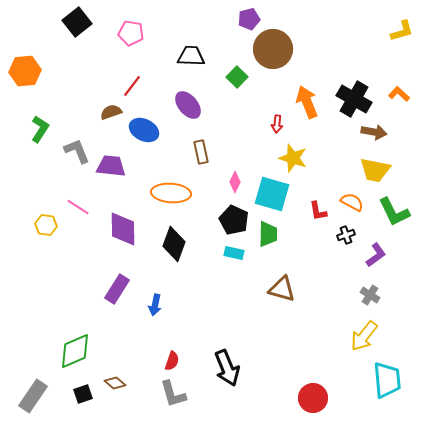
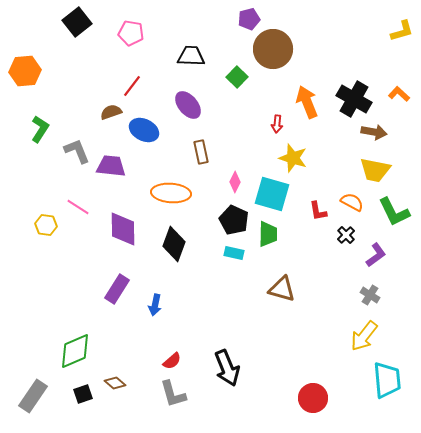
black cross at (346, 235): rotated 24 degrees counterclockwise
red semicircle at (172, 361): rotated 30 degrees clockwise
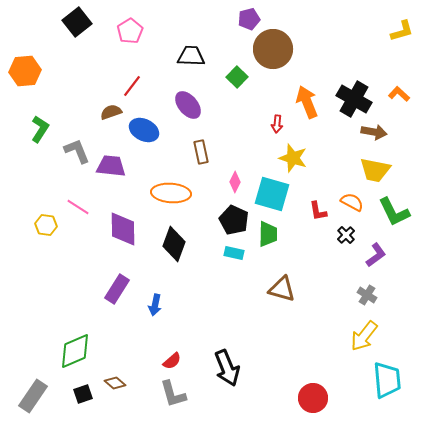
pink pentagon at (131, 33): moved 1 px left, 2 px up; rotated 30 degrees clockwise
gray cross at (370, 295): moved 3 px left
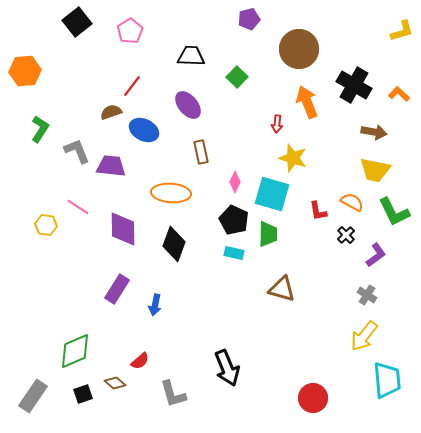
brown circle at (273, 49): moved 26 px right
black cross at (354, 99): moved 14 px up
red semicircle at (172, 361): moved 32 px left
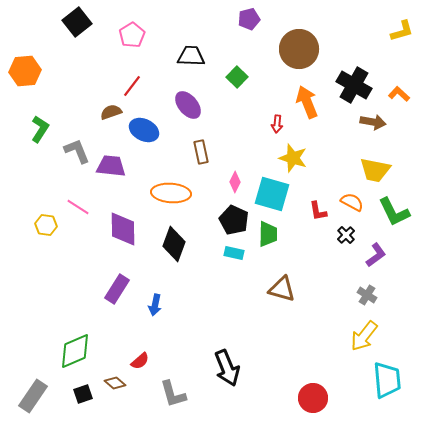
pink pentagon at (130, 31): moved 2 px right, 4 px down
brown arrow at (374, 132): moved 1 px left, 10 px up
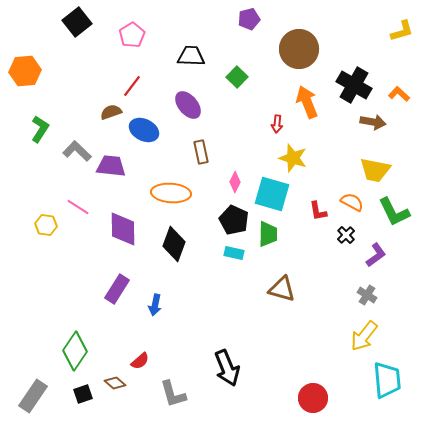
gray L-shape at (77, 151): rotated 24 degrees counterclockwise
green diamond at (75, 351): rotated 33 degrees counterclockwise
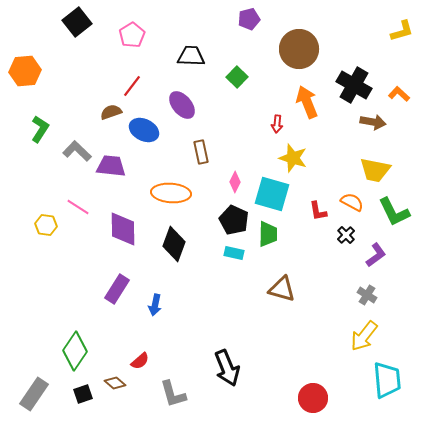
purple ellipse at (188, 105): moved 6 px left
gray rectangle at (33, 396): moved 1 px right, 2 px up
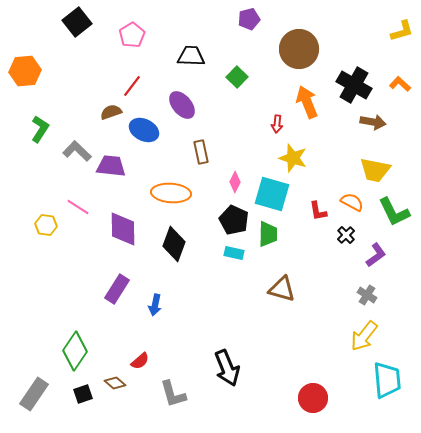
orange L-shape at (399, 94): moved 1 px right, 10 px up
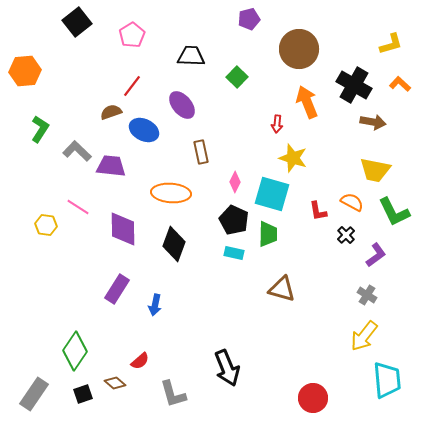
yellow L-shape at (402, 31): moved 11 px left, 13 px down
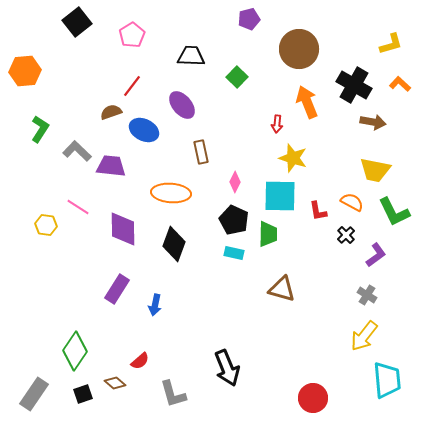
cyan square at (272, 194): moved 8 px right, 2 px down; rotated 15 degrees counterclockwise
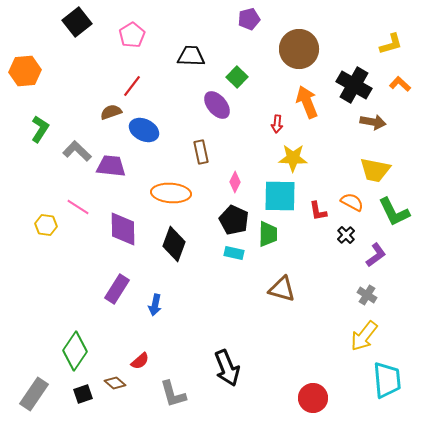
purple ellipse at (182, 105): moved 35 px right
yellow star at (293, 158): rotated 16 degrees counterclockwise
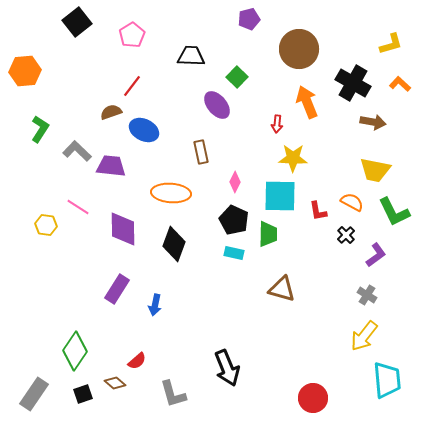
black cross at (354, 85): moved 1 px left, 2 px up
red semicircle at (140, 361): moved 3 px left
